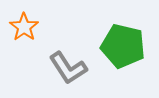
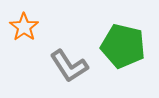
gray L-shape: moved 1 px right, 2 px up
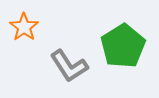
green pentagon: rotated 27 degrees clockwise
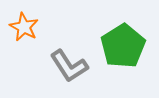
orange star: rotated 8 degrees counterclockwise
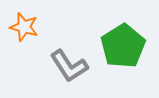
orange star: rotated 12 degrees counterclockwise
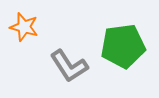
green pentagon: rotated 24 degrees clockwise
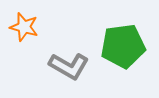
gray L-shape: rotated 27 degrees counterclockwise
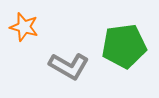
green pentagon: moved 1 px right
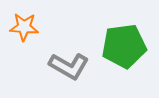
orange star: rotated 12 degrees counterclockwise
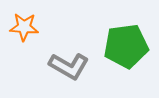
green pentagon: moved 2 px right
